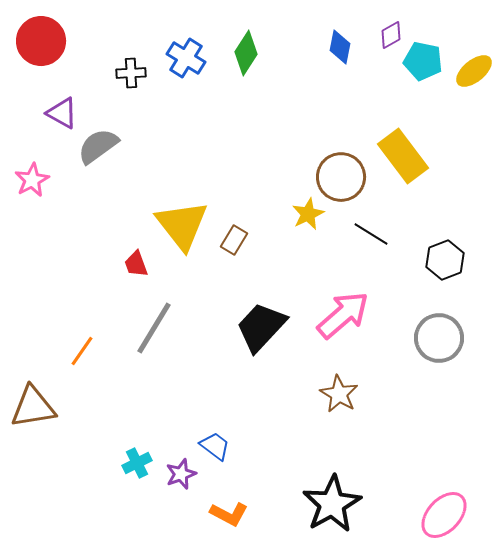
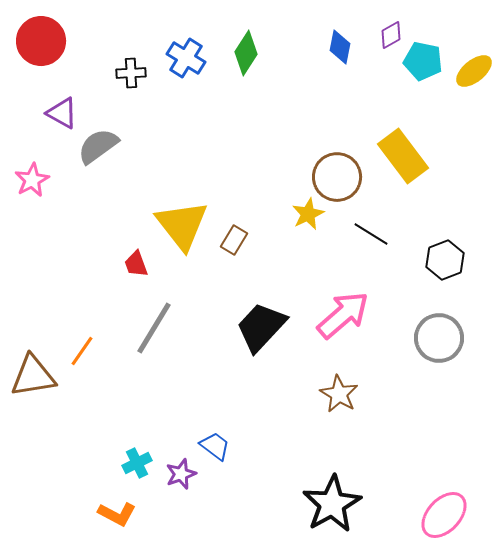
brown circle: moved 4 px left
brown triangle: moved 31 px up
orange L-shape: moved 112 px left
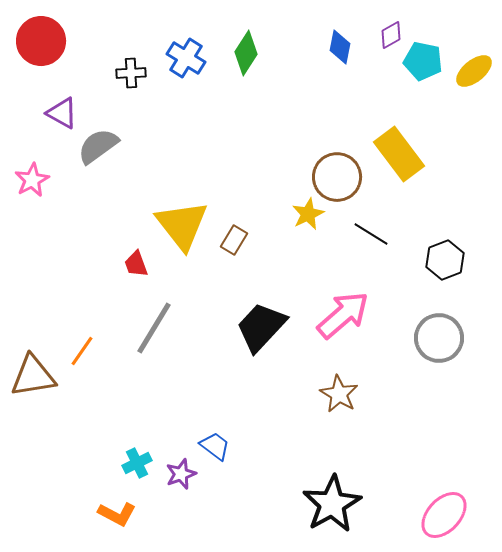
yellow rectangle: moved 4 px left, 2 px up
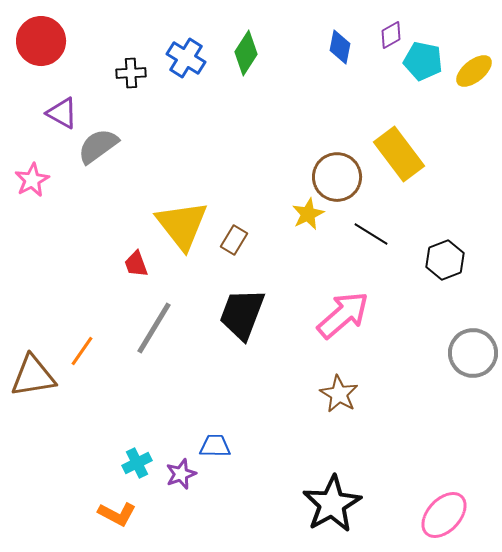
black trapezoid: moved 19 px left, 13 px up; rotated 22 degrees counterclockwise
gray circle: moved 34 px right, 15 px down
blue trapezoid: rotated 36 degrees counterclockwise
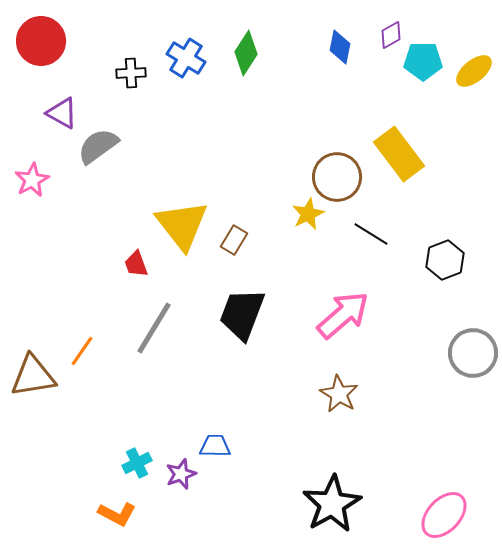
cyan pentagon: rotated 12 degrees counterclockwise
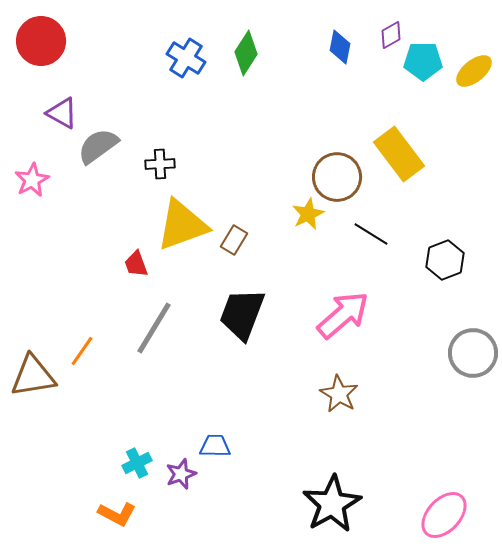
black cross: moved 29 px right, 91 px down
yellow triangle: rotated 48 degrees clockwise
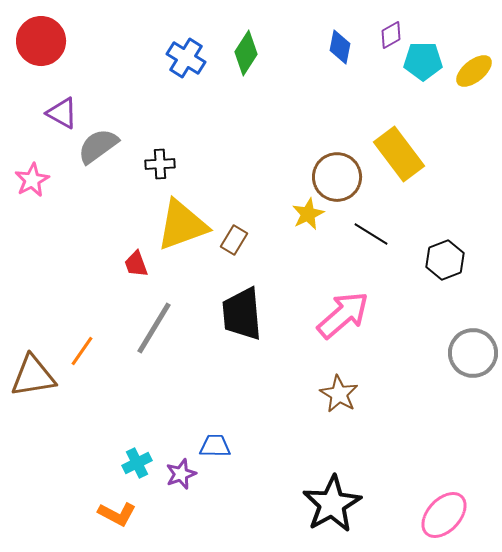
black trapezoid: rotated 26 degrees counterclockwise
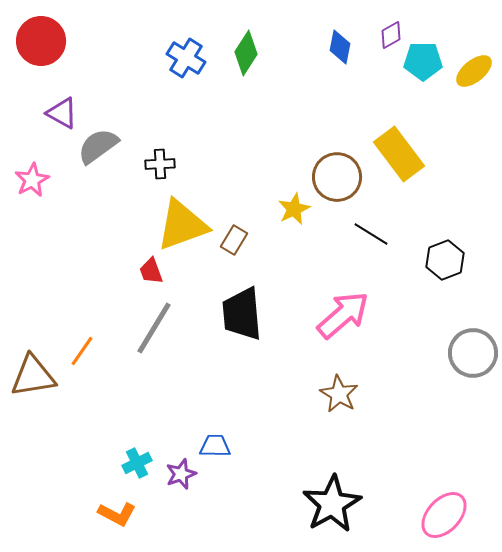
yellow star: moved 14 px left, 5 px up
red trapezoid: moved 15 px right, 7 px down
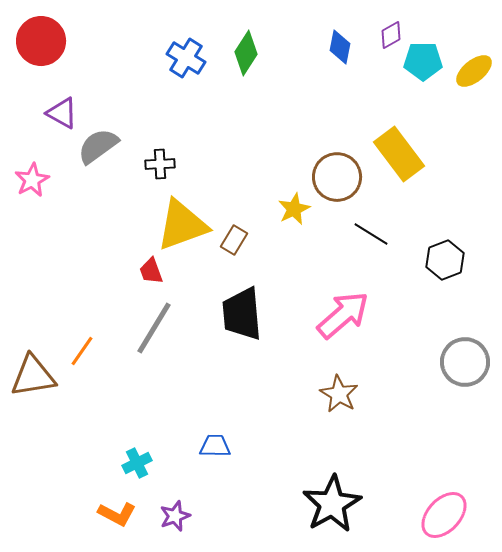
gray circle: moved 8 px left, 9 px down
purple star: moved 6 px left, 42 px down
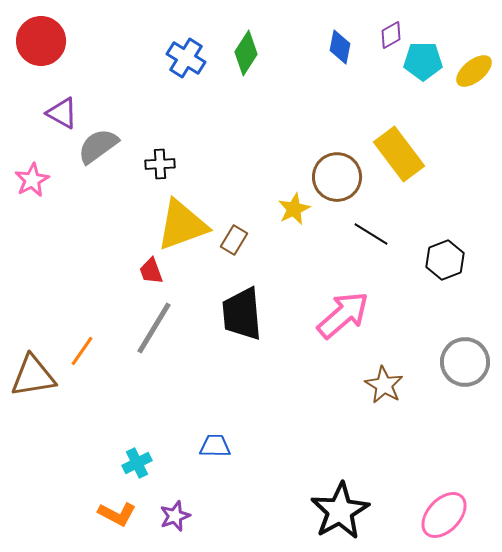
brown star: moved 45 px right, 9 px up
black star: moved 8 px right, 7 px down
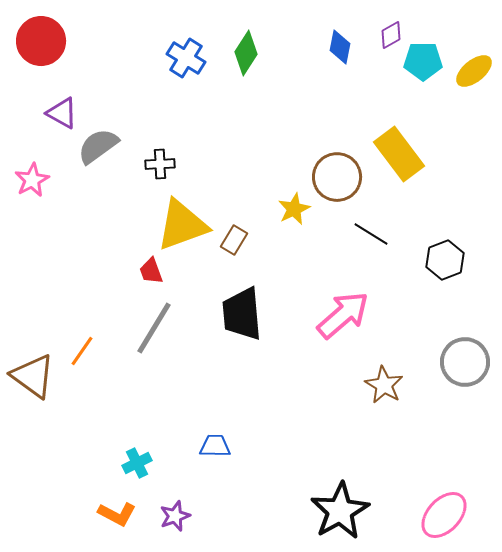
brown triangle: rotated 45 degrees clockwise
